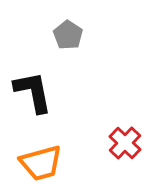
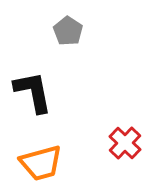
gray pentagon: moved 4 px up
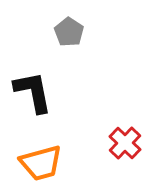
gray pentagon: moved 1 px right, 1 px down
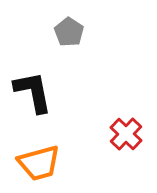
red cross: moved 1 px right, 9 px up
orange trapezoid: moved 2 px left
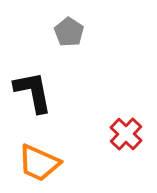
orange trapezoid: rotated 39 degrees clockwise
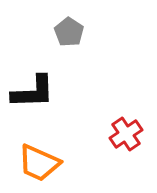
black L-shape: rotated 99 degrees clockwise
red cross: rotated 12 degrees clockwise
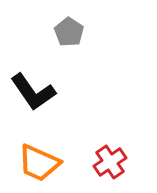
black L-shape: rotated 57 degrees clockwise
red cross: moved 16 px left, 28 px down
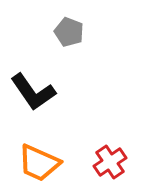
gray pentagon: rotated 12 degrees counterclockwise
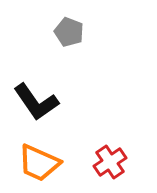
black L-shape: moved 3 px right, 10 px down
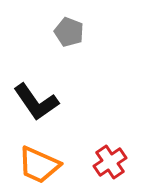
orange trapezoid: moved 2 px down
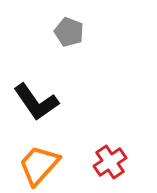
orange trapezoid: rotated 108 degrees clockwise
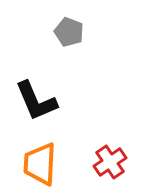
black L-shape: moved 1 px up; rotated 12 degrees clockwise
orange trapezoid: moved 1 px right, 1 px up; rotated 39 degrees counterclockwise
